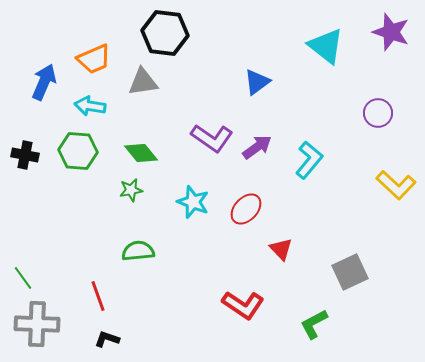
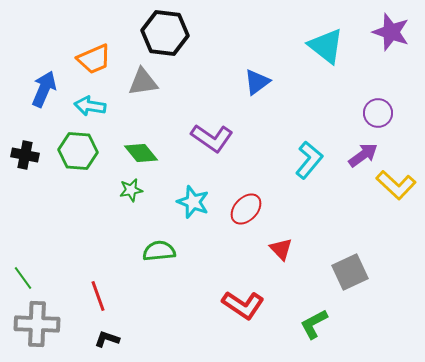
blue arrow: moved 7 px down
purple arrow: moved 106 px right, 8 px down
green semicircle: moved 21 px right
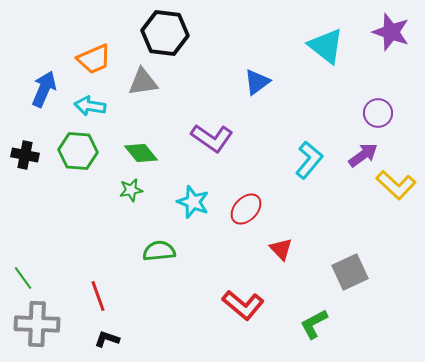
red L-shape: rotated 6 degrees clockwise
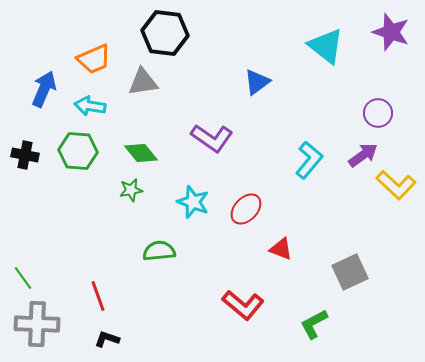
red triangle: rotated 25 degrees counterclockwise
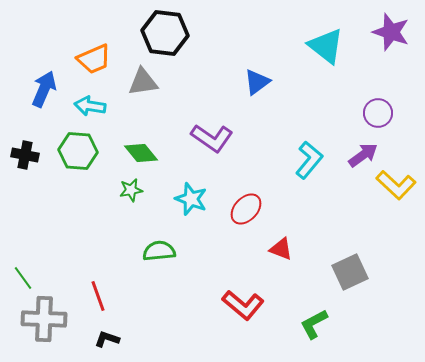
cyan star: moved 2 px left, 3 px up
gray cross: moved 7 px right, 5 px up
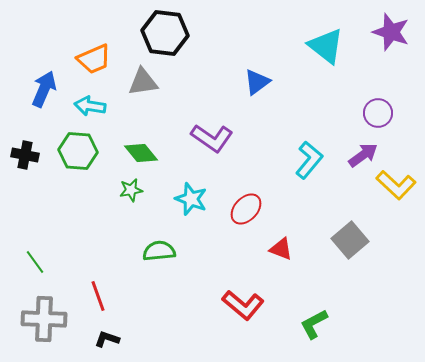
gray square: moved 32 px up; rotated 15 degrees counterclockwise
green line: moved 12 px right, 16 px up
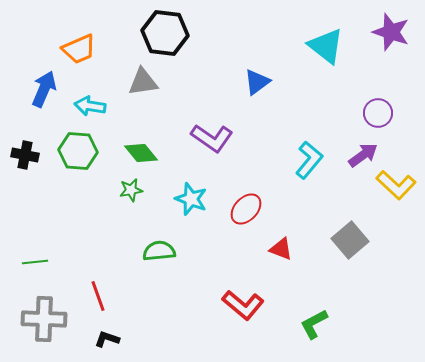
orange trapezoid: moved 15 px left, 10 px up
green line: rotated 60 degrees counterclockwise
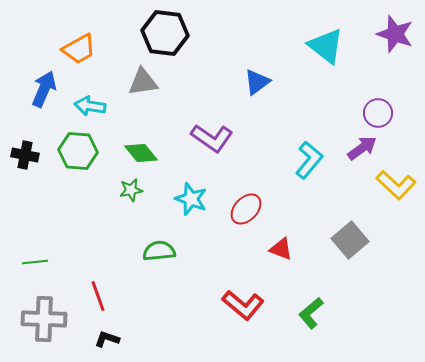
purple star: moved 4 px right, 2 px down
orange trapezoid: rotated 6 degrees counterclockwise
purple arrow: moved 1 px left, 7 px up
green L-shape: moved 3 px left, 11 px up; rotated 12 degrees counterclockwise
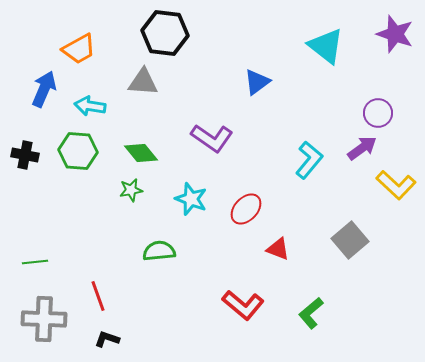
gray triangle: rotated 12 degrees clockwise
red triangle: moved 3 px left
